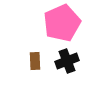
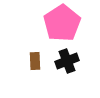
pink pentagon: rotated 9 degrees counterclockwise
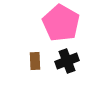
pink pentagon: moved 1 px left; rotated 9 degrees counterclockwise
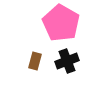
brown rectangle: rotated 18 degrees clockwise
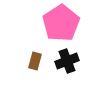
pink pentagon: rotated 9 degrees clockwise
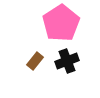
brown rectangle: rotated 24 degrees clockwise
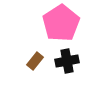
black cross: rotated 10 degrees clockwise
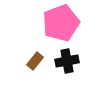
pink pentagon: rotated 12 degrees clockwise
